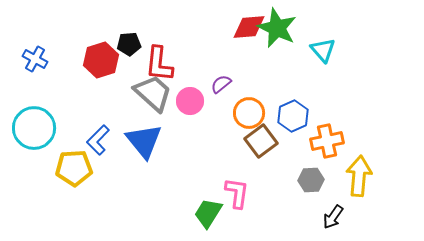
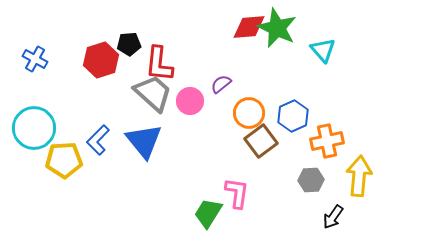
yellow pentagon: moved 10 px left, 8 px up
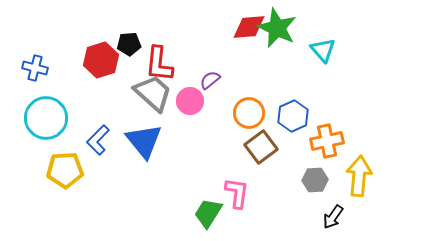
blue cross: moved 9 px down; rotated 15 degrees counterclockwise
purple semicircle: moved 11 px left, 4 px up
cyan circle: moved 12 px right, 10 px up
brown square: moved 6 px down
yellow pentagon: moved 1 px right, 10 px down
gray hexagon: moved 4 px right
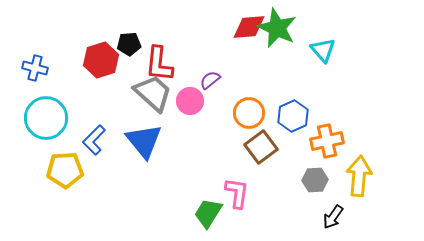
blue L-shape: moved 4 px left
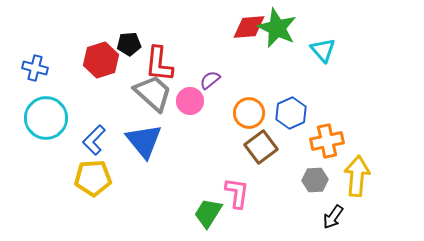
blue hexagon: moved 2 px left, 3 px up
yellow pentagon: moved 28 px right, 8 px down
yellow arrow: moved 2 px left
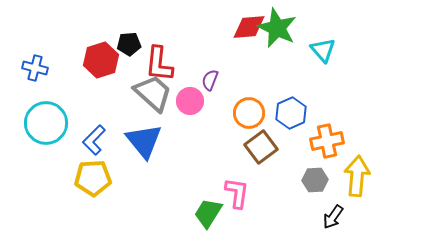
purple semicircle: rotated 30 degrees counterclockwise
cyan circle: moved 5 px down
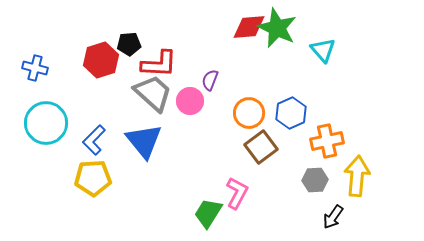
red L-shape: rotated 93 degrees counterclockwise
pink L-shape: rotated 20 degrees clockwise
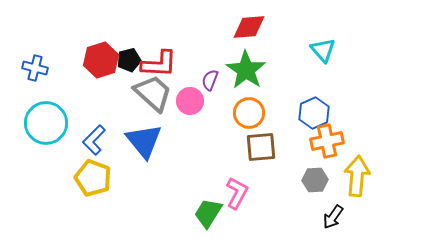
green star: moved 31 px left, 42 px down; rotated 9 degrees clockwise
black pentagon: moved 16 px down; rotated 10 degrees counterclockwise
blue hexagon: moved 23 px right
brown square: rotated 32 degrees clockwise
yellow pentagon: rotated 24 degrees clockwise
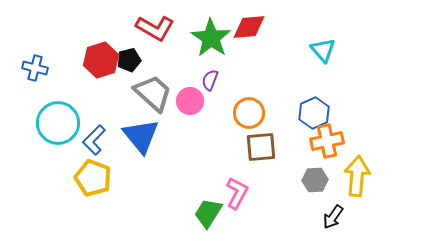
red L-shape: moved 4 px left, 36 px up; rotated 27 degrees clockwise
green star: moved 35 px left, 32 px up
cyan circle: moved 12 px right
blue triangle: moved 3 px left, 5 px up
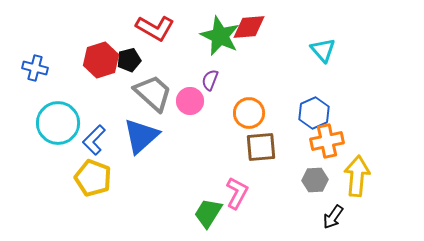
green star: moved 9 px right, 2 px up; rotated 9 degrees counterclockwise
blue triangle: rotated 27 degrees clockwise
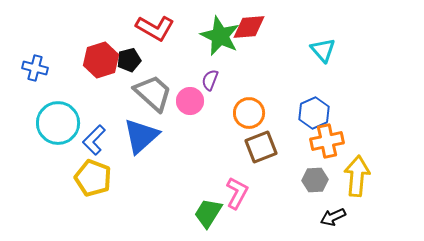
brown square: rotated 16 degrees counterclockwise
black arrow: rotated 30 degrees clockwise
